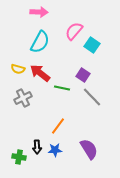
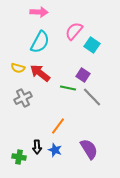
yellow semicircle: moved 1 px up
green line: moved 6 px right
blue star: rotated 24 degrees clockwise
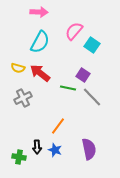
purple semicircle: rotated 20 degrees clockwise
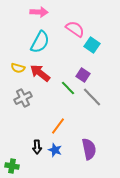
pink semicircle: moved 1 px right, 2 px up; rotated 84 degrees clockwise
green line: rotated 35 degrees clockwise
green cross: moved 7 px left, 9 px down
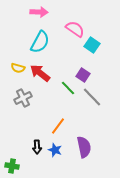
purple semicircle: moved 5 px left, 2 px up
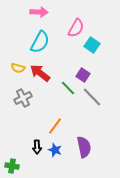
pink semicircle: moved 1 px right, 1 px up; rotated 84 degrees clockwise
orange line: moved 3 px left
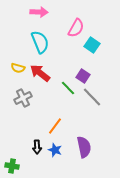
cyan semicircle: rotated 50 degrees counterclockwise
purple square: moved 1 px down
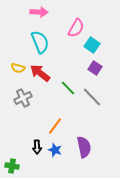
purple square: moved 12 px right, 8 px up
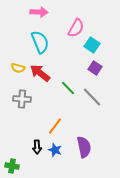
gray cross: moved 1 px left, 1 px down; rotated 30 degrees clockwise
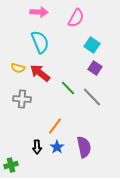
pink semicircle: moved 10 px up
blue star: moved 2 px right, 3 px up; rotated 16 degrees clockwise
green cross: moved 1 px left, 1 px up; rotated 24 degrees counterclockwise
